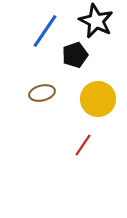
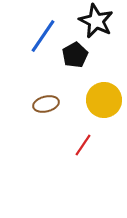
blue line: moved 2 px left, 5 px down
black pentagon: rotated 10 degrees counterclockwise
brown ellipse: moved 4 px right, 11 px down
yellow circle: moved 6 px right, 1 px down
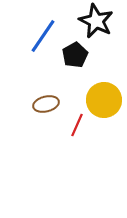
red line: moved 6 px left, 20 px up; rotated 10 degrees counterclockwise
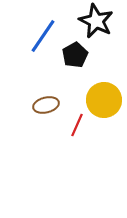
brown ellipse: moved 1 px down
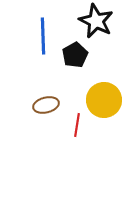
blue line: rotated 36 degrees counterclockwise
red line: rotated 15 degrees counterclockwise
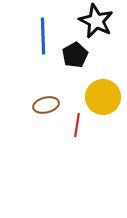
yellow circle: moved 1 px left, 3 px up
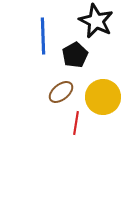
brown ellipse: moved 15 px right, 13 px up; rotated 25 degrees counterclockwise
red line: moved 1 px left, 2 px up
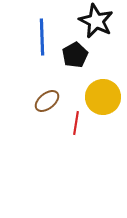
blue line: moved 1 px left, 1 px down
brown ellipse: moved 14 px left, 9 px down
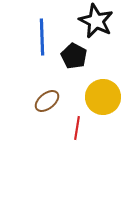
black pentagon: moved 1 px left, 1 px down; rotated 15 degrees counterclockwise
red line: moved 1 px right, 5 px down
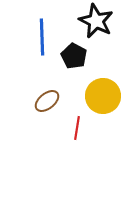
yellow circle: moved 1 px up
